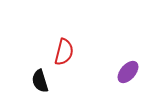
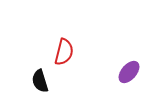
purple ellipse: moved 1 px right
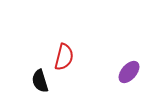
red semicircle: moved 5 px down
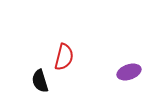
purple ellipse: rotated 30 degrees clockwise
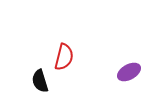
purple ellipse: rotated 10 degrees counterclockwise
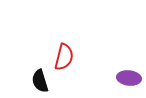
purple ellipse: moved 6 px down; rotated 35 degrees clockwise
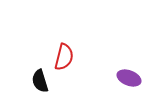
purple ellipse: rotated 15 degrees clockwise
